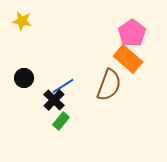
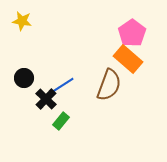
blue line: moved 1 px up
black cross: moved 8 px left, 1 px up
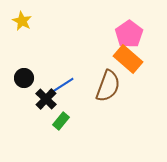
yellow star: rotated 18 degrees clockwise
pink pentagon: moved 3 px left, 1 px down
brown semicircle: moved 1 px left, 1 px down
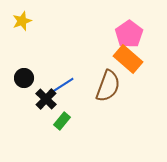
yellow star: rotated 24 degrees clockwise
green rectangle: moved 1 px right
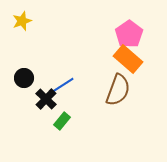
brown semicircle: moved 10 px right, 4 px down
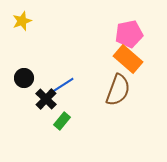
pink pentagon: rotated 24 degrees clockwise
